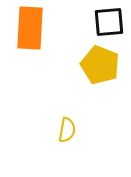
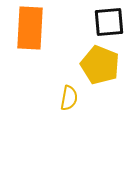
yellow semicircle: moved 2 px right, 32 px up
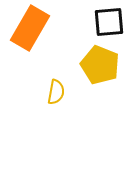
orange rectangle: rotated 27 degrees clockwise
yellow semicircle: moved 13 px left, 6 px up
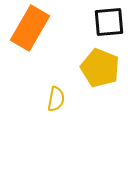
yellow pentagon: moved 3 px down
yellow semicircle: moved 7 px down
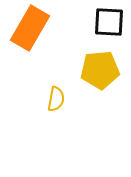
black square: rotated 8 degrees clockwise
yellow pentagon: moved 2 px down; rotated 27 degrees counterclockwise
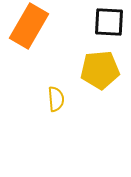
orange rectangle: moved 1 px left, 2 px up
yellow semicircle: rotated 15 degrees counterclockwise
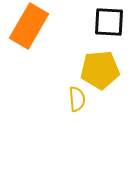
yellow semicircle: moved 21 px right
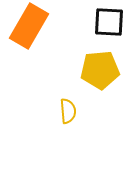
yellow semicircle: moved 9 px left, 12 px down
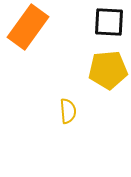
orange rectangle: moved 1 px left, 1 px down; rotated 6 degrees clockwise
yellow pentagon: moved 8 px right
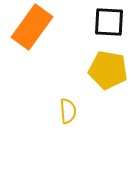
orange rectangle: moved 4 px right
yellow pentagon: rotated 15 degrees clockwise
